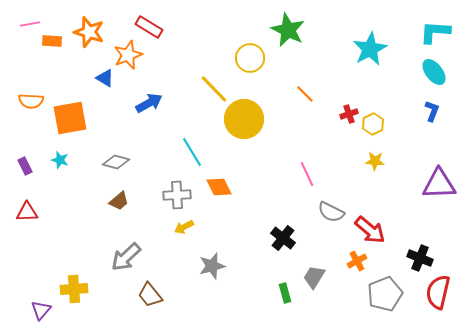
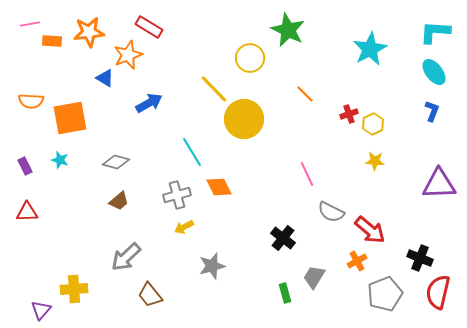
orange star at (89, 32): rotated 24 degrees counterclockwise
gray cross at (177, 195): rotated 12 degrees counterclockwise
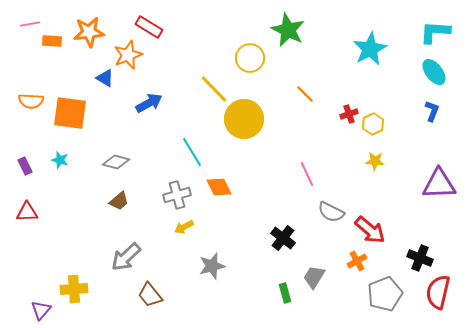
orange square at (70, 118): moved 5 px up; rotated 18 degrees clockwise
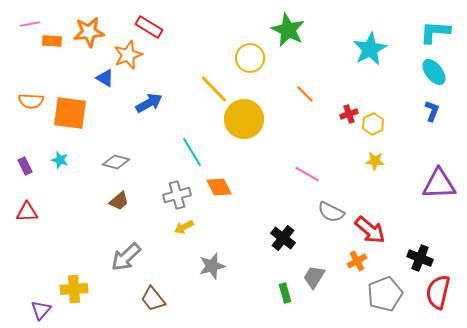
pink line at (307, 174): rotated 35 degrees counterclockwise
brown trapezoid at (150, 295): moved 3 px right, 4 px down
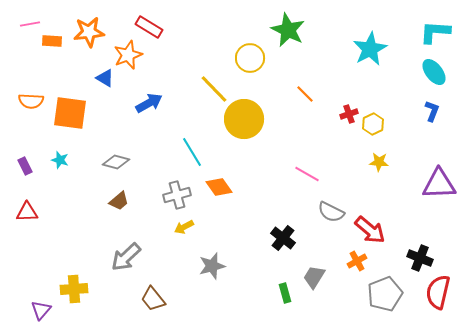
yellow star at (375, 161): moved 4 px right, 1 px down
orange diamond at (219, 187): rotated 8 degrees counterclockwise
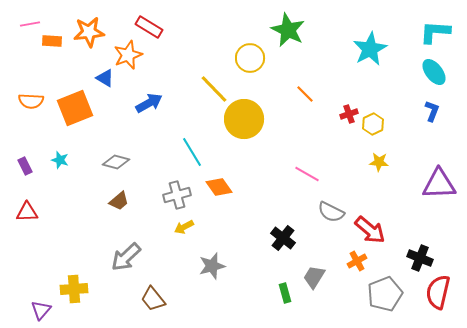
orange square at (70, 113): moved 5 px right, 5 px up; rotated 30 degrees counterclockwise
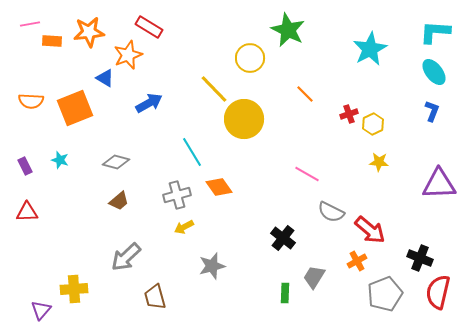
green rectangle at (285, 293): rotated 18 degrees clockwise
brown trapezoid at (153, 299): moved 2 px right, 2 px up; rotated 24 degrees clockwise
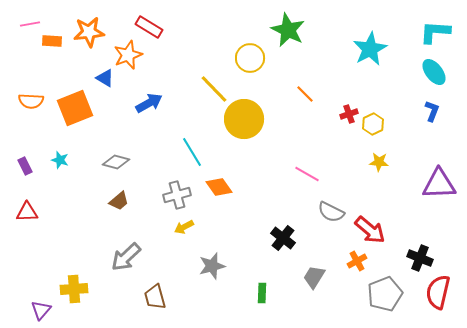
green rectangle at (285, 293): moved 23 px left
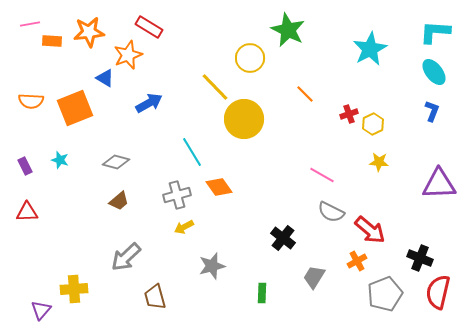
yellow line at (214, 89): moved 1 px right, 2 px up
pink line at (307, 174): moved 15 px right, 1 px down
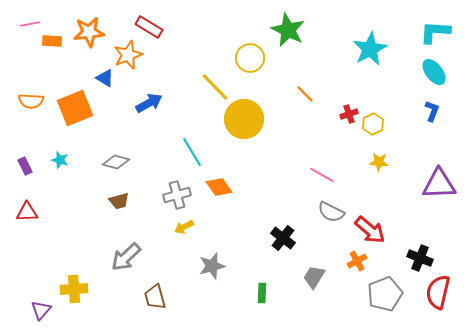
brown trapezoid at (119, 201): rotated 25 degrees clockwise
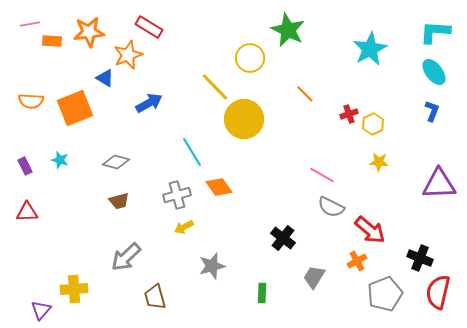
gray semicircle at (331, 212): moved 5 px up
